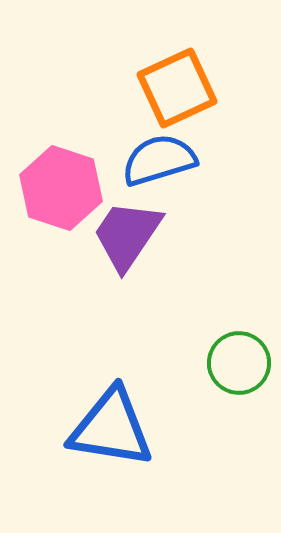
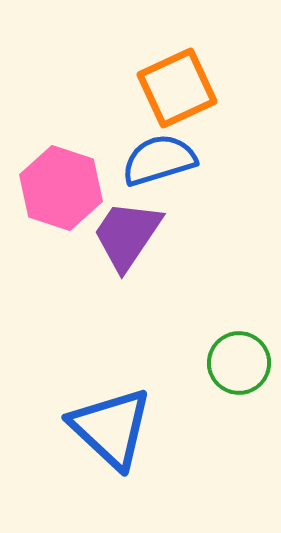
blue triangle: rotated 34 degrees clockwise
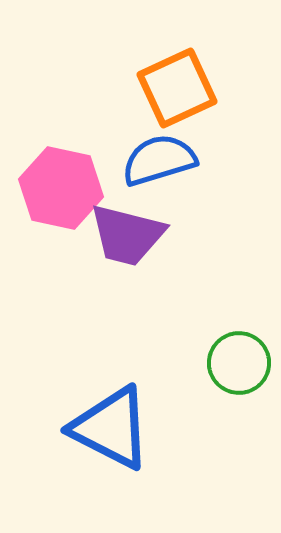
pink hexagon: rotated 6 degrees counterclockwise
purple trapezoid: rotated 110 degrees counterclockwise
blue triangle: rotated 16 degrees counterclockwise
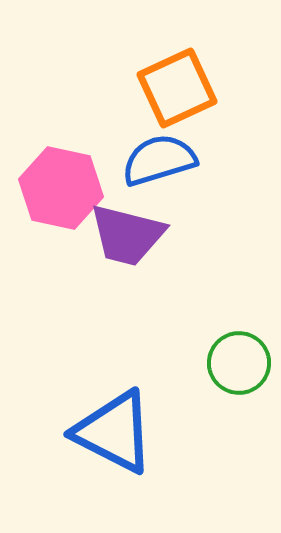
blue triangle: moved 3 px right, 4 px down
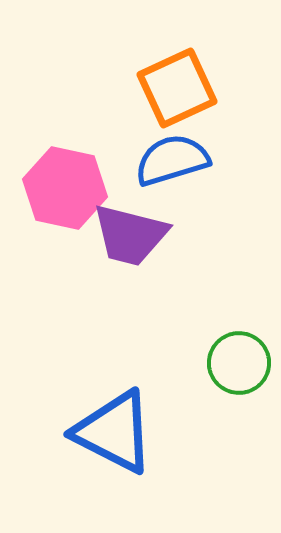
blue semicircle: moved 13 px right
pink hexagon: moved 4 px right
purple trapezoid: moved 3 px right
